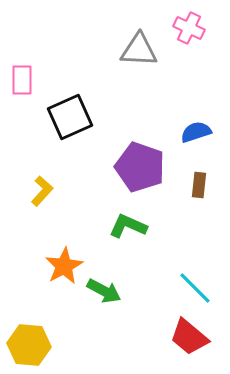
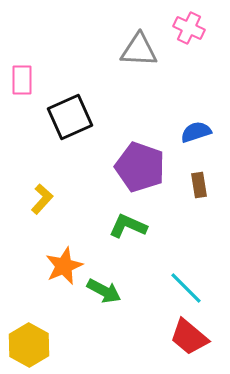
brown rectangle: rotated 15 degrees counterclockwise
yellow L-shape: moved 8 px down
orange star: rotated 6 degrees clockwise
cyan line: moved 9 px left
yellow hexagon: rotated 24 degrees clockwise
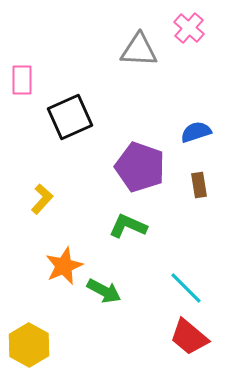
pink cross: rotated 16 degrees clockwise
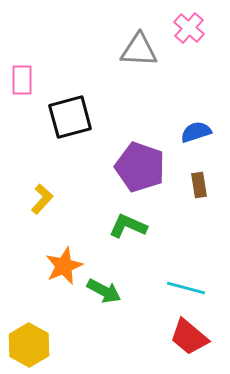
black square: rotated 9 degrees clockwise
cyan line: rotated 30 degrees counterclockwise
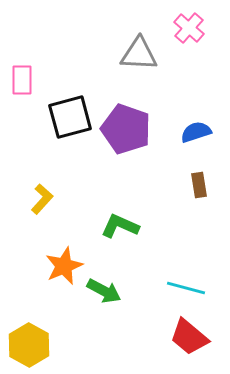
gray triangle: moved 4 px down
purple pentagon: moved 14 px left, 38 px up
green L-shape: moved 8 px left
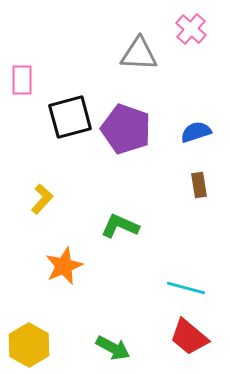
pink cross: moved 2 px right, 1 px down
green arrow: moved 9 px right, 57 px down
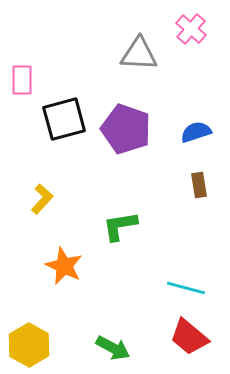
black square: moved 6 px left, 2 px down
green L-shape: rotated 33 degrees counterclockwise
orange star: rotated 24 degrees counterclockwise
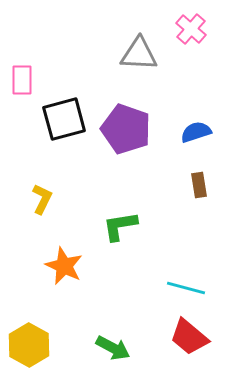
yellow L-shape: rotated 16 degrees counterclockwise
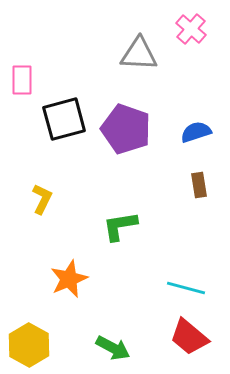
orange star: moved 5 px right, 13 px down; rotated 24 degrees clockwise
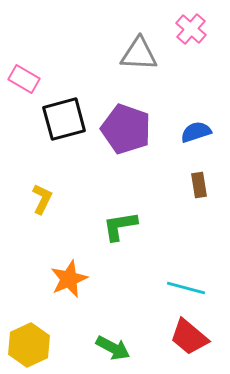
pink rectangle: moved 2 px right, 1 px up; rotated 60 degrees counterclockwise
yellow hexagon: rotated 6 degrees clockwise
